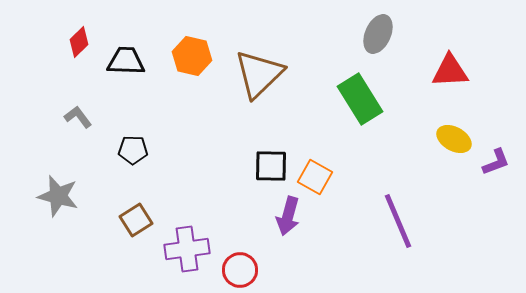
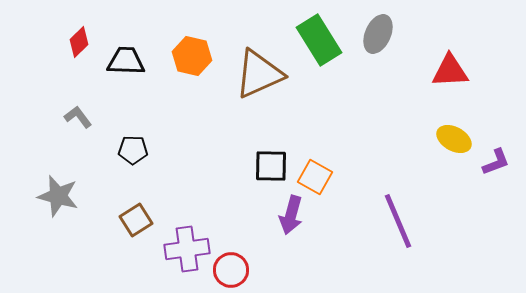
brown triangle: rotated 20 degrees clockwise
green rectangle: moved 41 px left, 59 px up
purple arrow: moved 3 px right, 1 px up
red circle: moved 9 px left
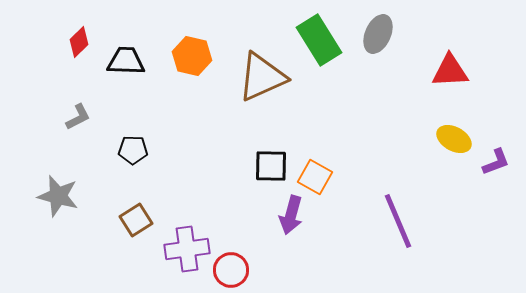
brown triangle: moved 3 px right, 3 px down
gray L-shape: rotated 100 degrees clockwise
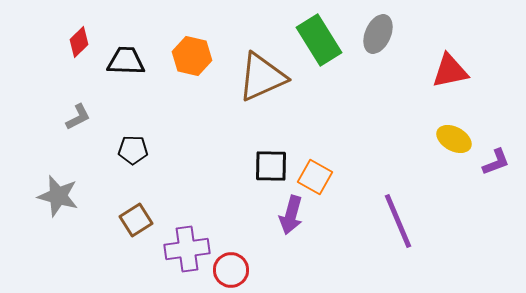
red triangle: rotated 9 degrees counterclockwise
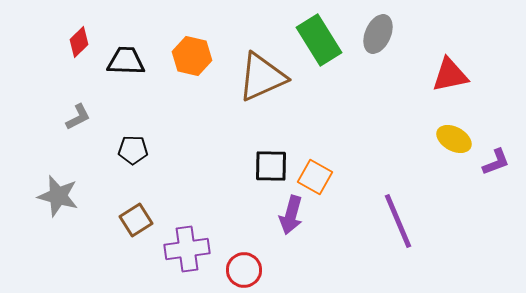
red triangle: moved 4 px down
red circle: moved 13 px right
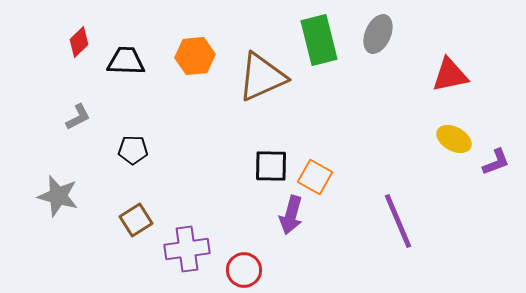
green rectangle: rotated 18 degrees clockwise
orange hexagon: moved 3 px right; rotated 18 degrees counterclockwise
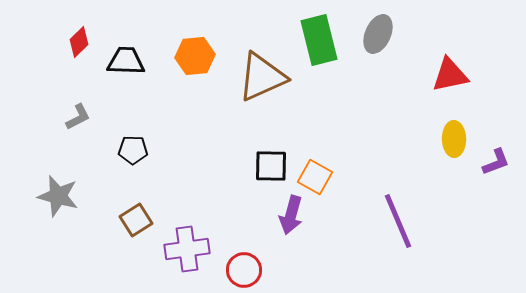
yellow ellipse: rotated 60 degrees clockwise
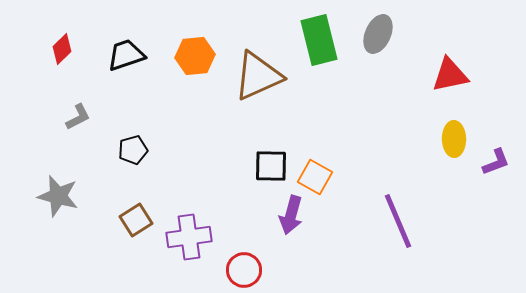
red diamond: moved 17 px left, 7 px down
black trapezoid: moved 6 px up; rotated 21 degrees counterclockwise
brown triangle: moved 4 px left, 1 px up
black pentagon: rotated 16 degrees counterclockwise
purple cross: moved 2 px right, 12 px up
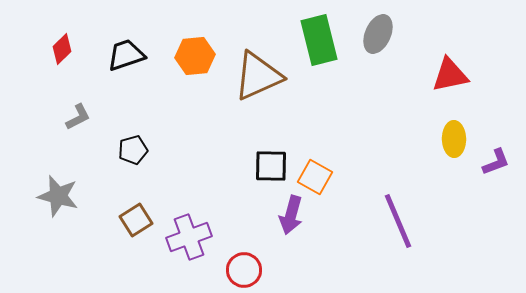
purple cross: rotated 12 degrees counterclockwise
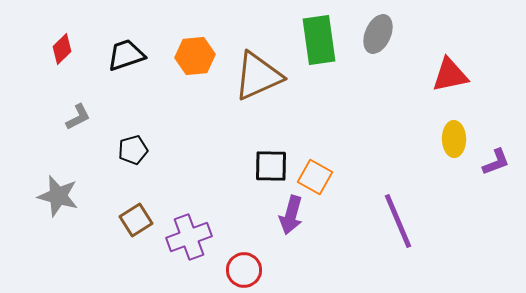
green rectangle: rotated 6 degrees clockwise
